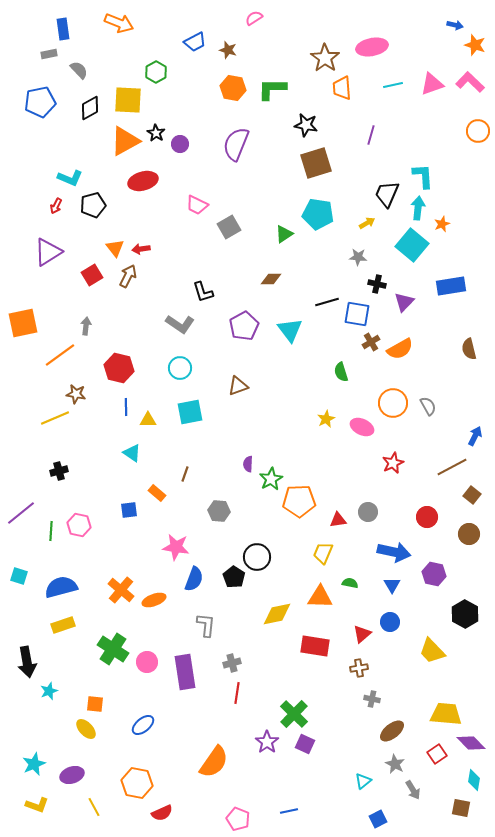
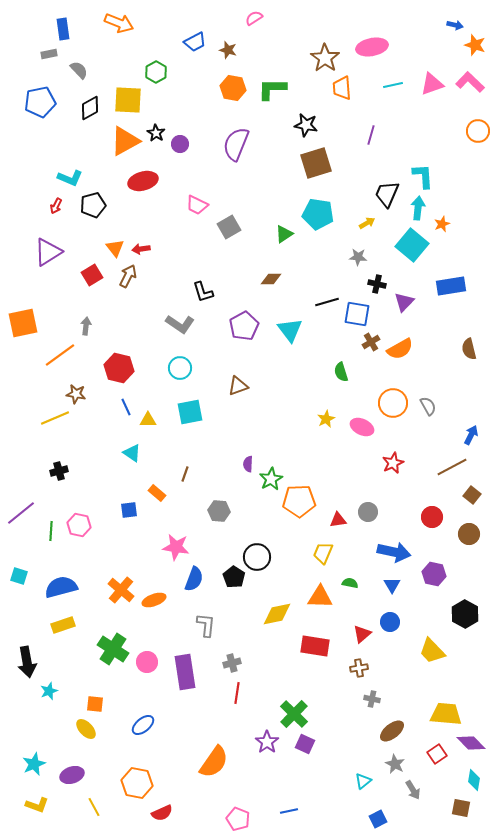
blue line at (126, 407): rotated 24 degrees counterclockwise
blue arrow at (475, 436): moved 4 px left, 1 px up
red circle at (427, 517): moved 5 px right
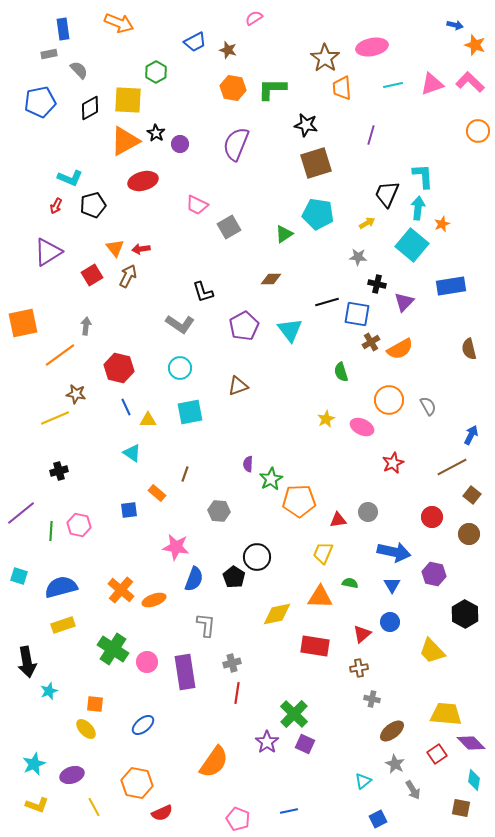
orange circle at (393, 403): moved 4 px left, 3 px up
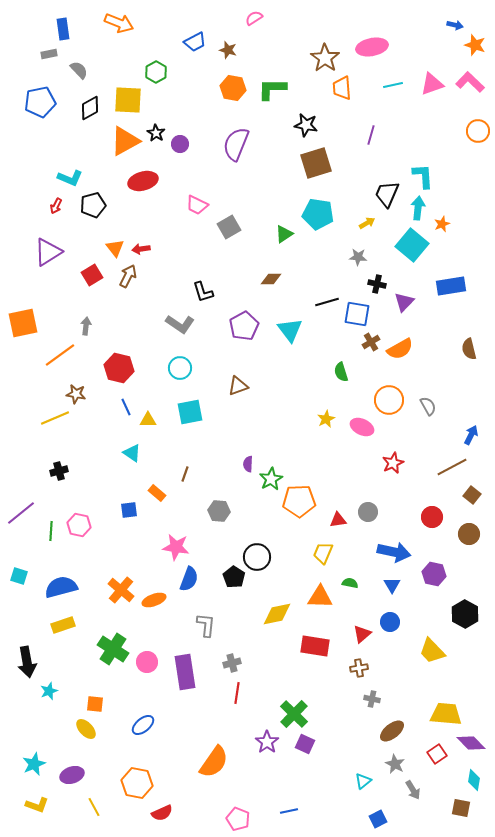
blue semicircle at (194, 579): moved 5 px left
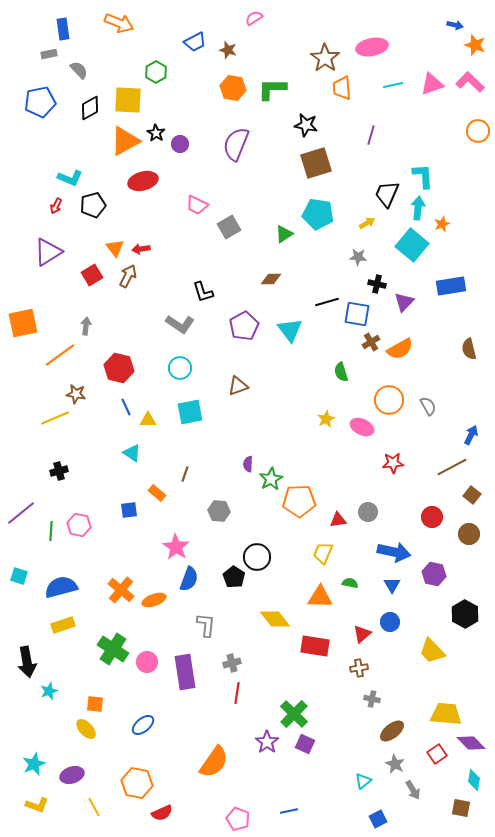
red star at (393, 463): rotated 20 degrees clockwise
pink star at (176, 547): rotated 24 degrees clockwise
yellow diamond at (277, 614): moved 2 px left, 5 px down; rotated 64 degrees clockwise
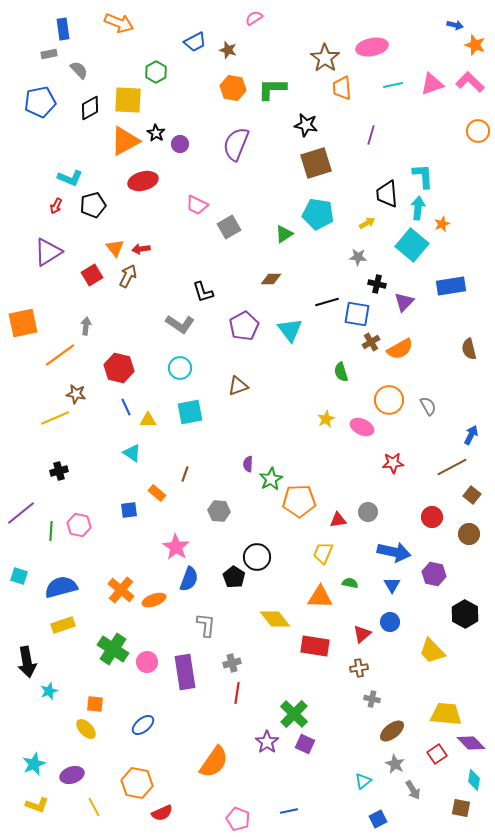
black trapezoid at (387, 194): rotated 28 degrees counterclockwise
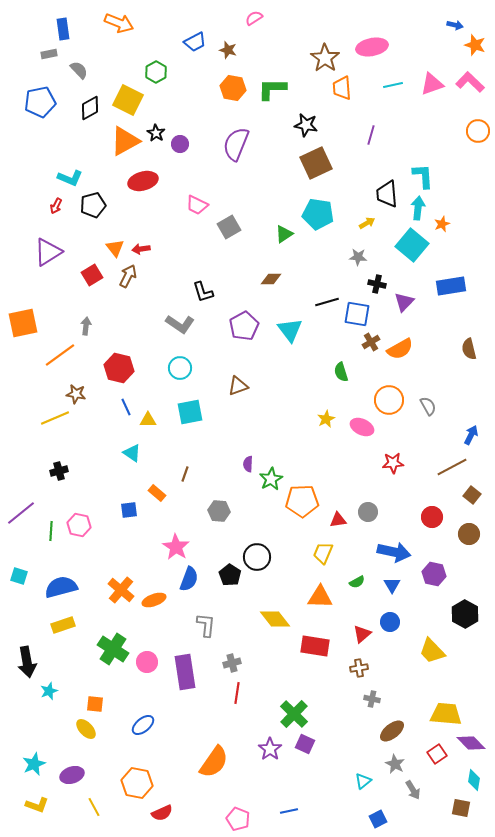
yellow square at (128, 100): rotated 24 degrees clockwise
brown square at (316, 163): rotated 8 degrees counterclockwise
orange pentagon at (299, 501): moved 3 px right
black pentagon at (234, 577): moved 4 px left, 2 px up
green semicircle at (350, 583): moved 7 px right, 1 px up; rotated 140 degrees clockwise
purple star at (267, 742): moved 3 px right, 7 px down
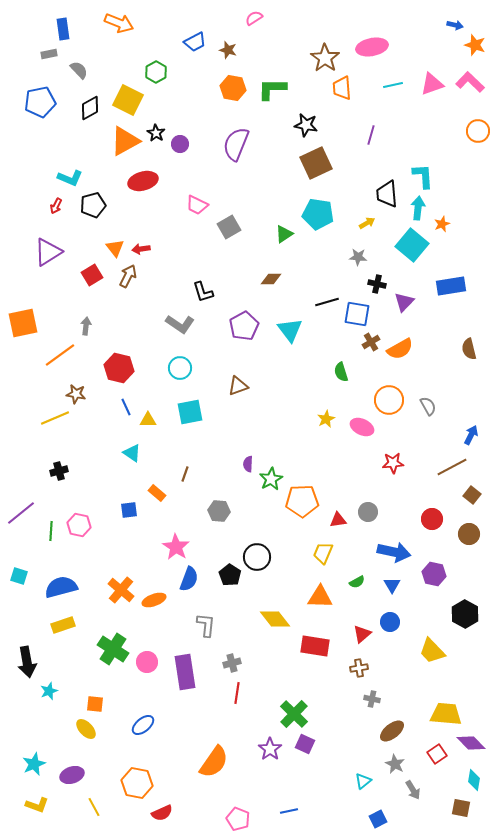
red circle at (432, 517): moved 2 px down
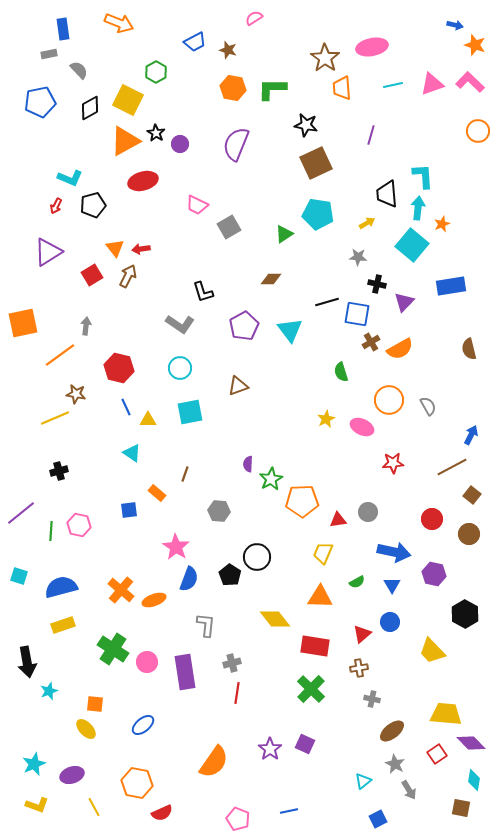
green cross at (294, 714): moved 17 px right, 25 px up
gray arrow at (413, 790): moved 4 px left
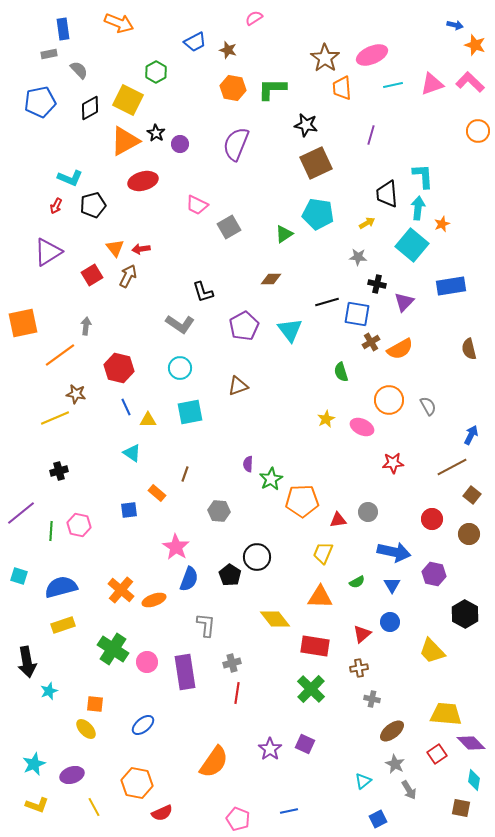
pink ellipse at (372, 47): moved 8 px down; rotated 12 degrees counterclockwise
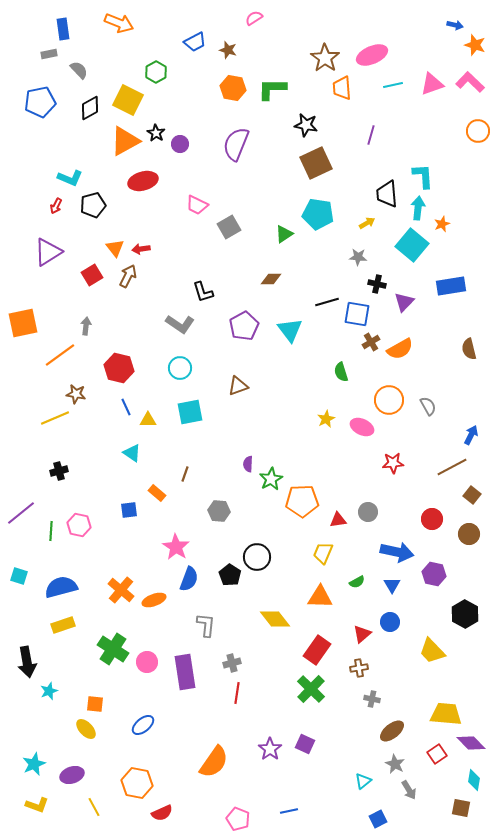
blue arrow at (394, 552): moved 3 px right
red rectangle at (315, 646): moved 2 px right, 4 px down; rotated 64 degrees counterclockwise
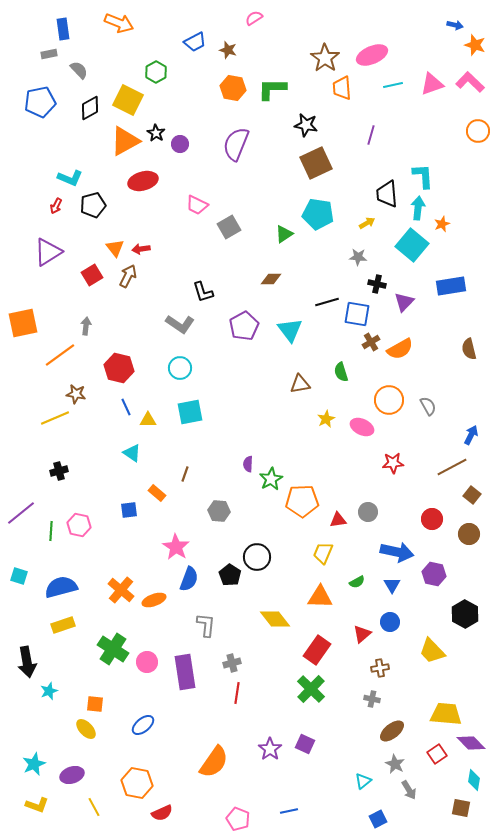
brown triangle at (238, 386): moved 62 px right, 2 px up; rotated 10 degrees clockwise
brown cross at (359, 668): moved 21 px right
